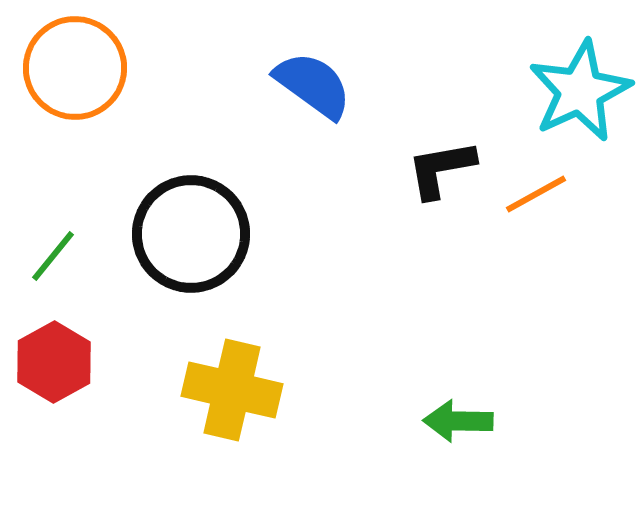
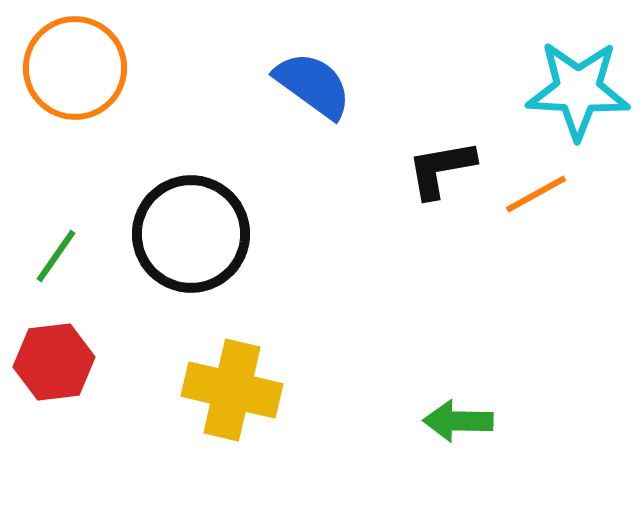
cyan star: moved 2 px left, 1 px up; rotated 28 degrees clockwise
green line: moved 3 px right; rotated 4 degrees counterclockwise
red hexagon: rotated 22 degrees clockwise
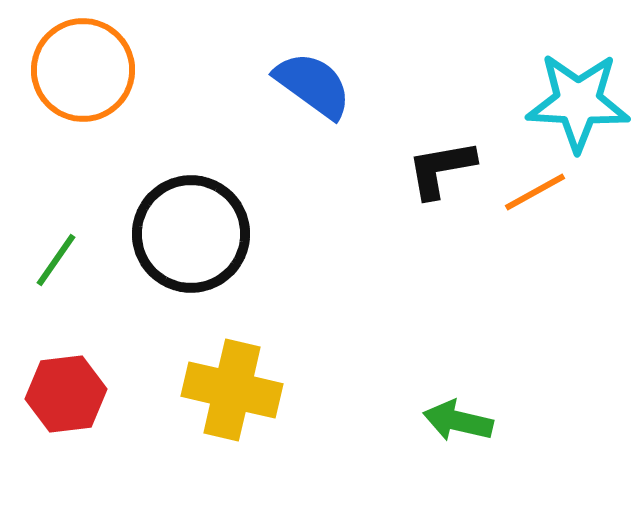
orange circle: moved 8 px right, 2 px down
cyan star: moved 12 px down
orange line: moved 1 px left, 2 px up
green line: moved 4 px down
red hexagon: moved 12 px right, 32 px down
green arrow: rotated 12 degrees clockwise
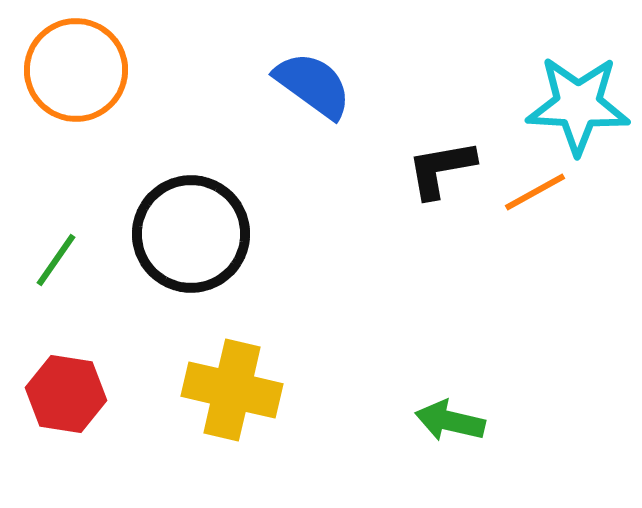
orange circle: moved 7 px left
cyan star: moved 3 px down
red hexagon: rotated 16 degrees clockwise
green arrow: moved 8 px left
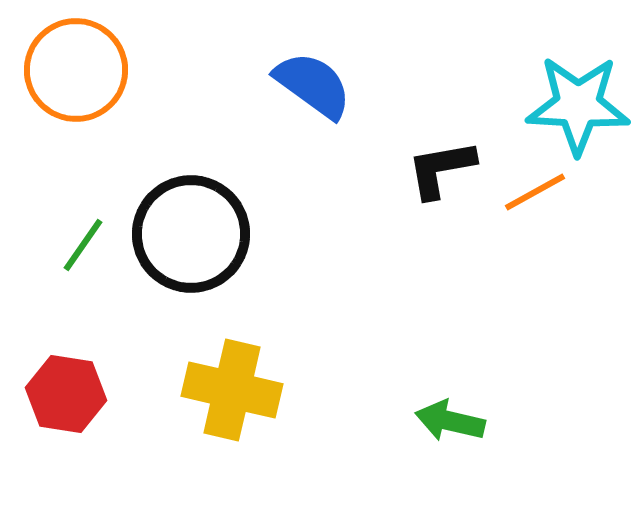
green line: moved 27 px right, 15 px up
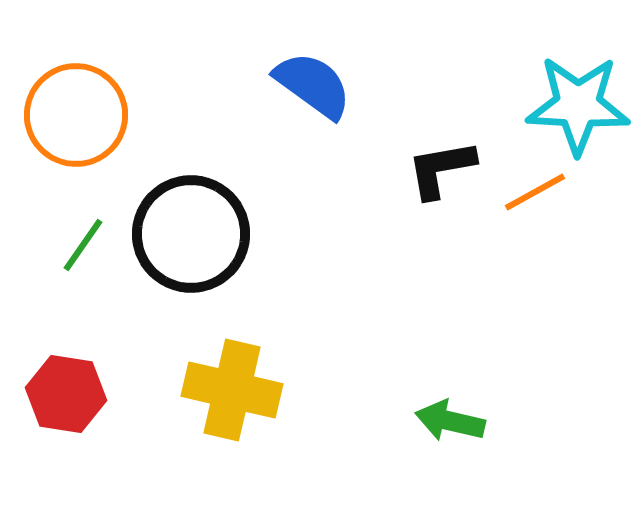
orange circle: moved 45 px down
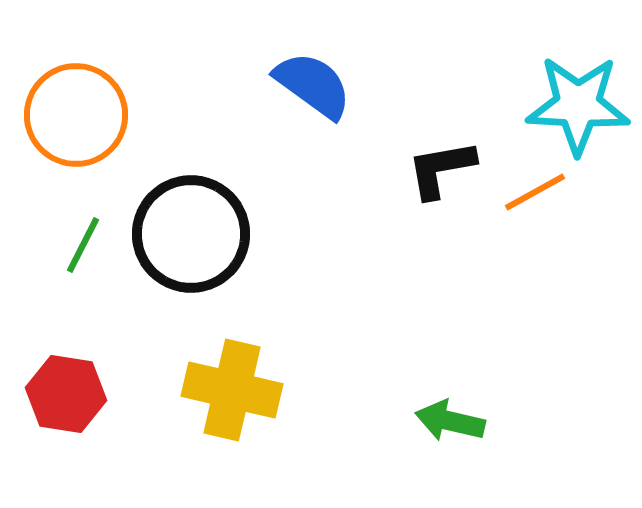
green line: rotated 8 degrees counterclockwise
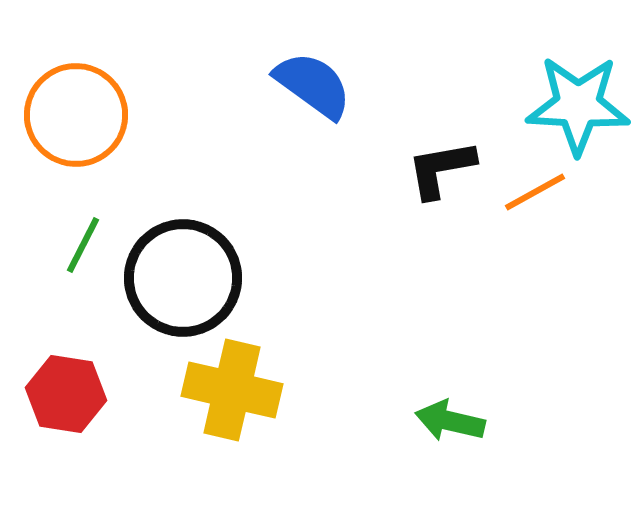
black circle: moved 8 px left, 44 px down
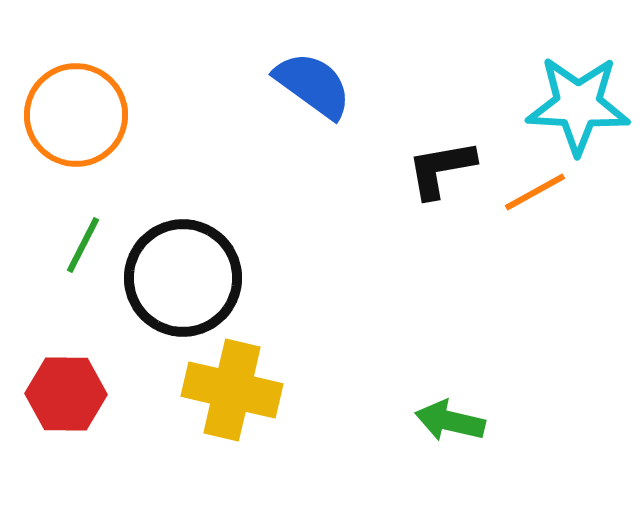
red hexagon: rotated 8 degrees counterclockwise
